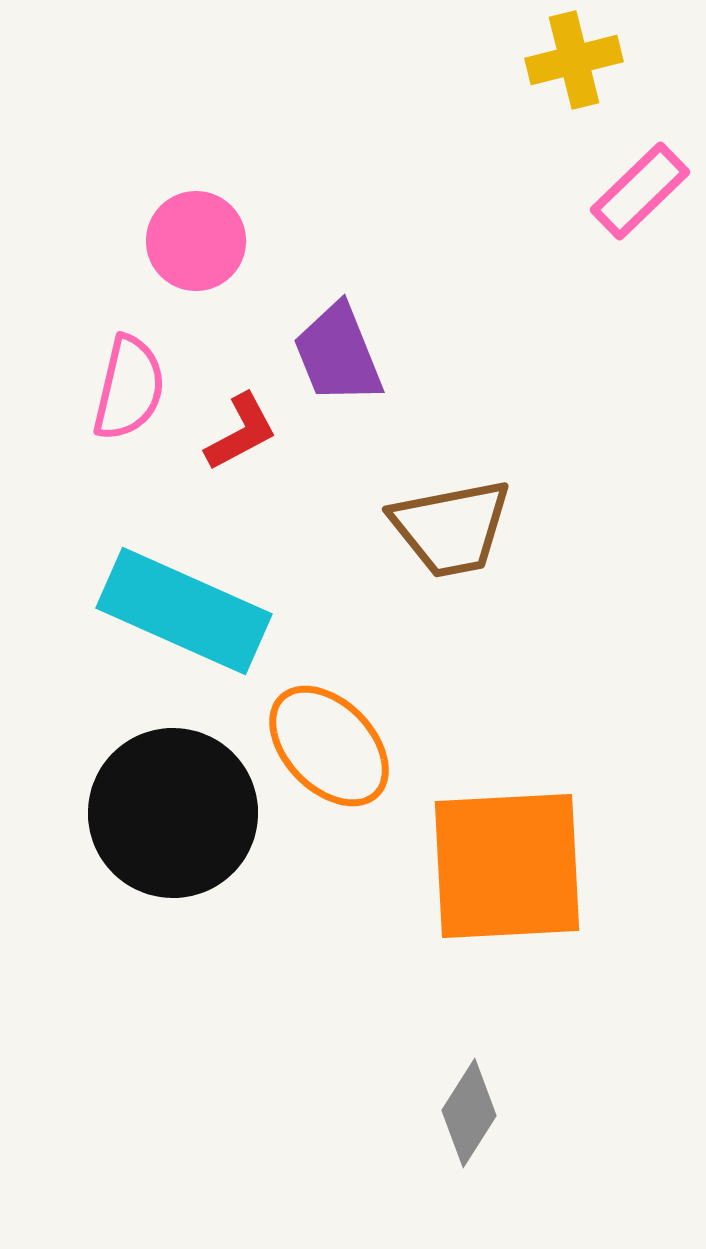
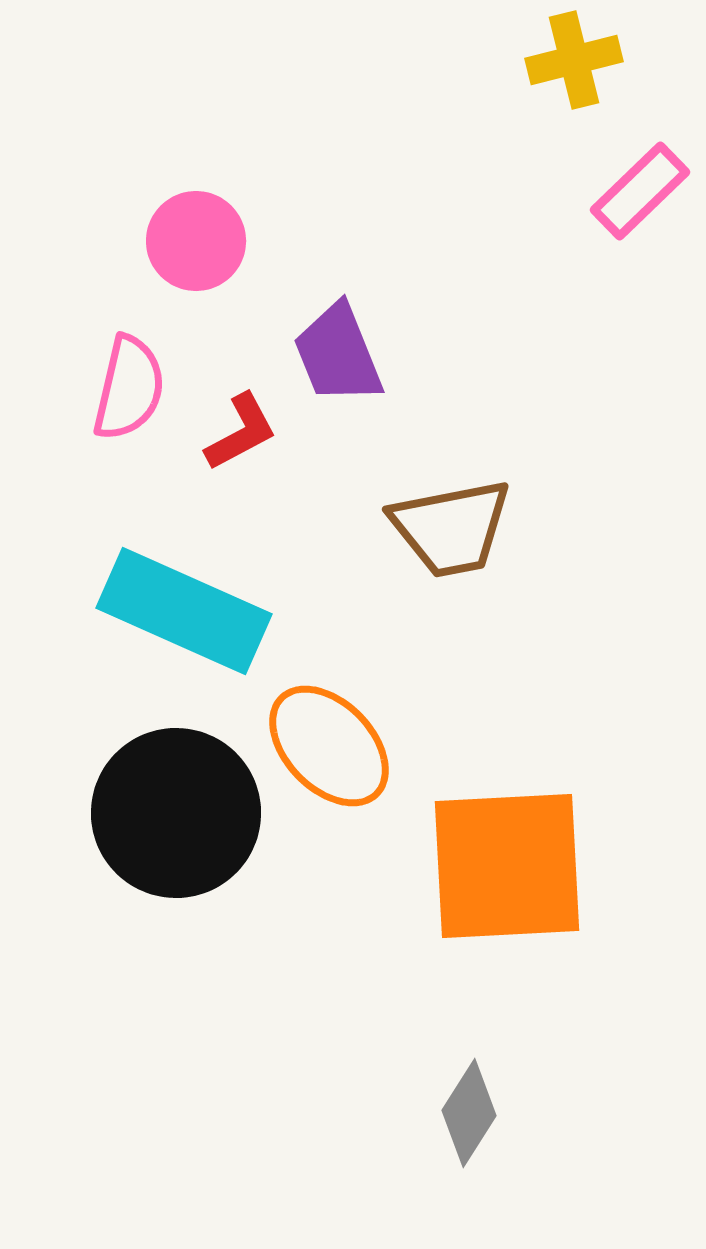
black circle: moved 3 px right
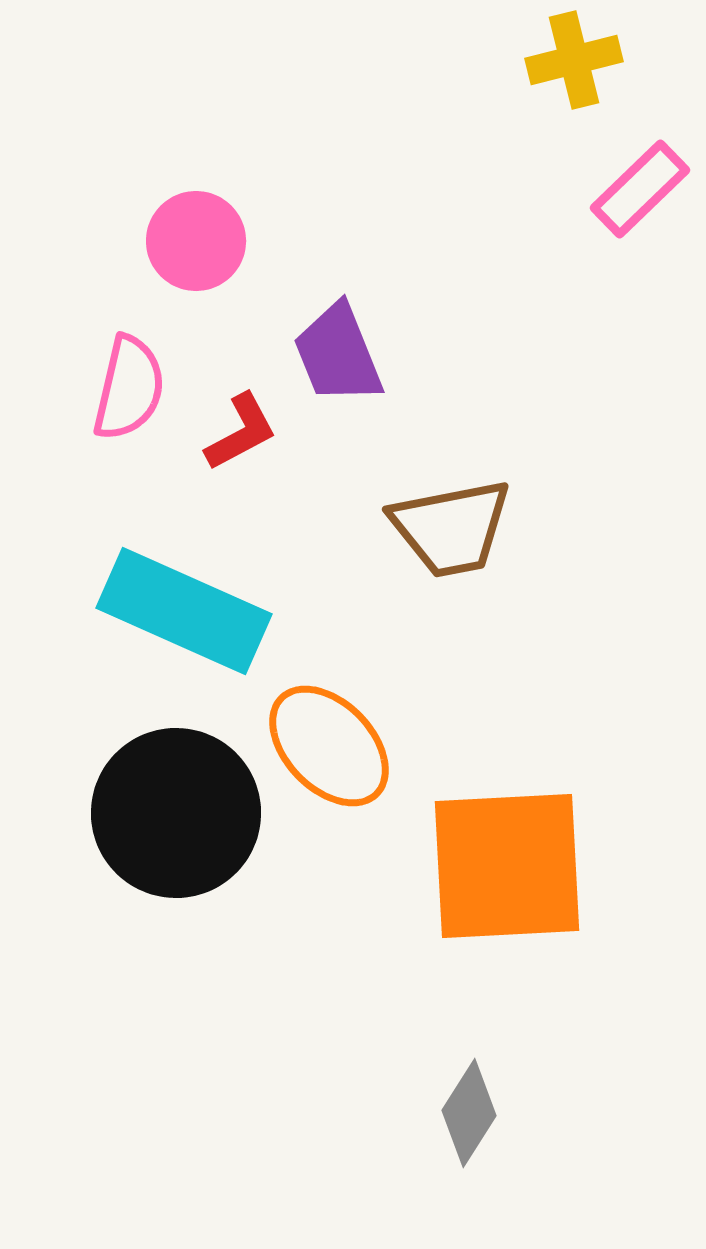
pink rectangle: moved 2 px up
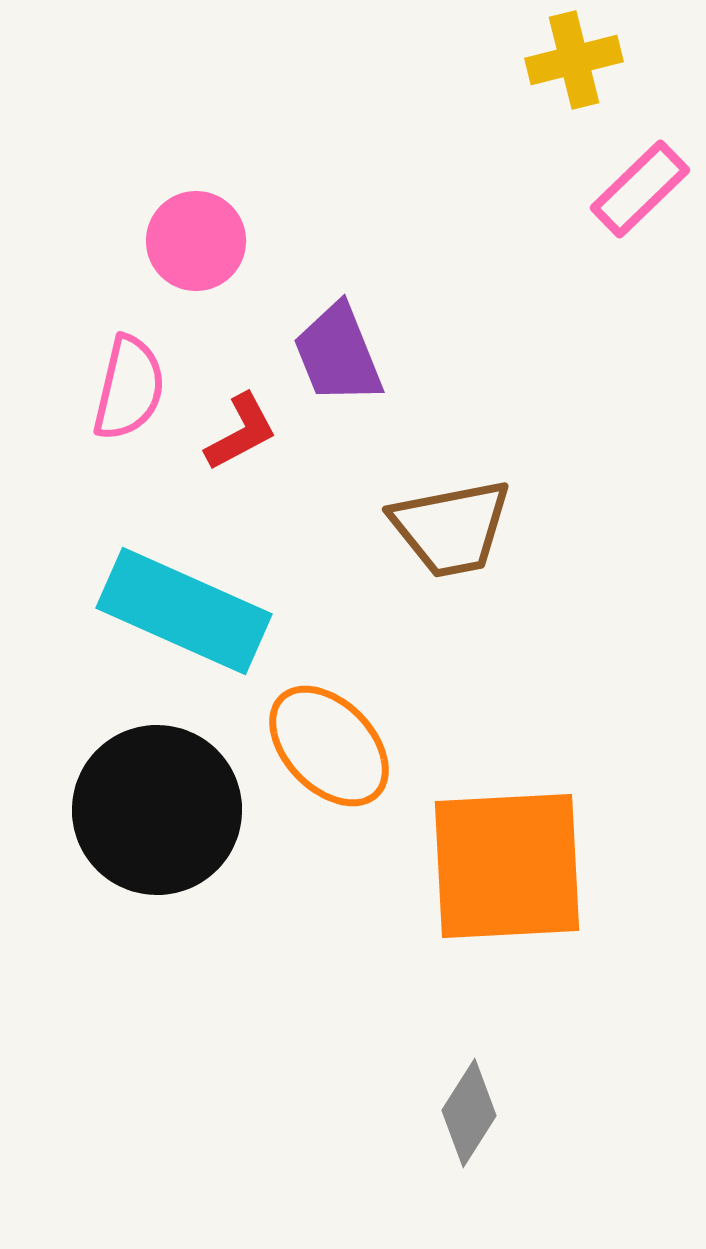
black circle: moved 19 px left, 3 px up
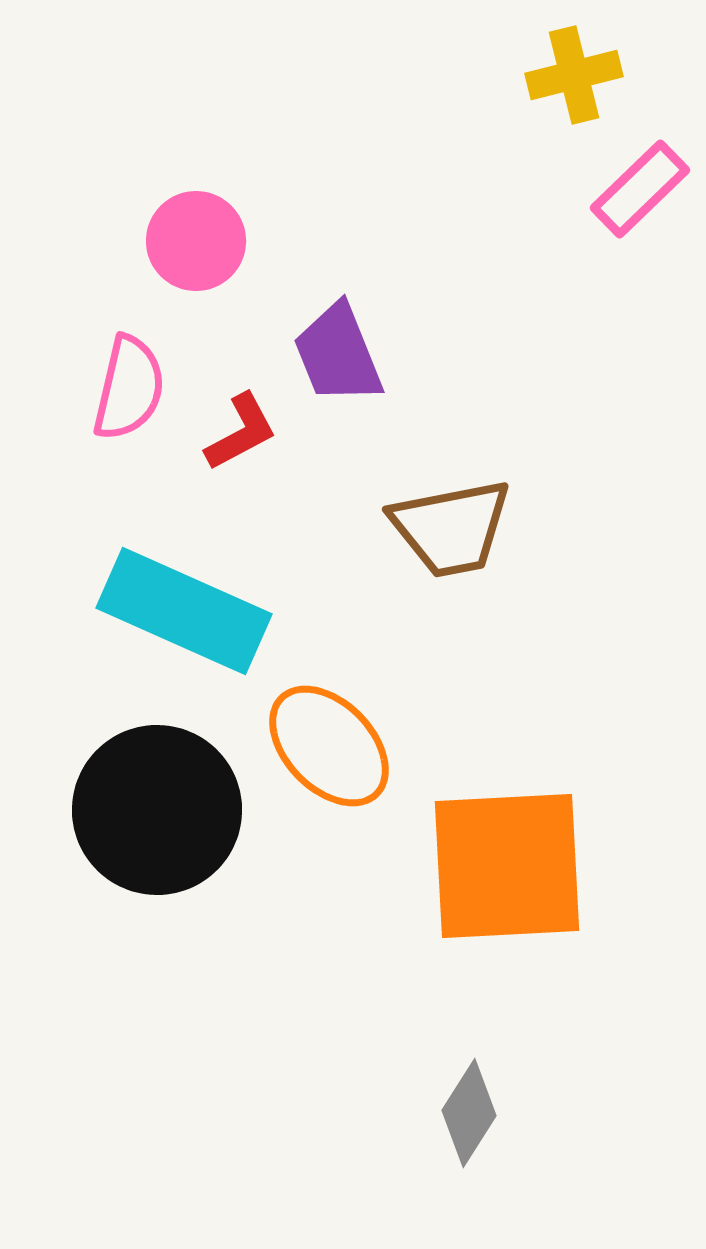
yellow cross: moved 15 px down
